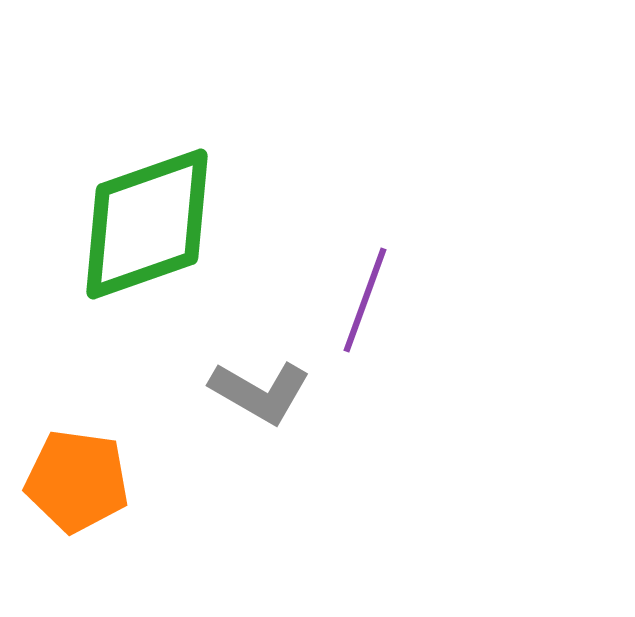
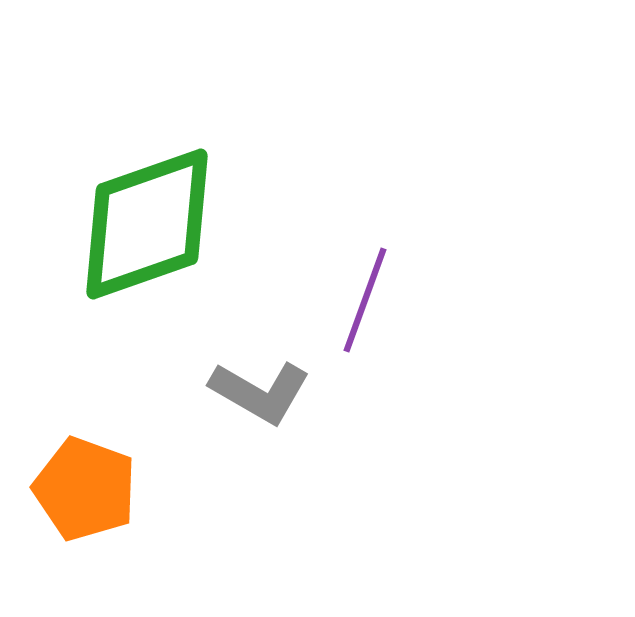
orange pentagon: moved 8 px right, 8 px down; rotated 12 degrees clockwise
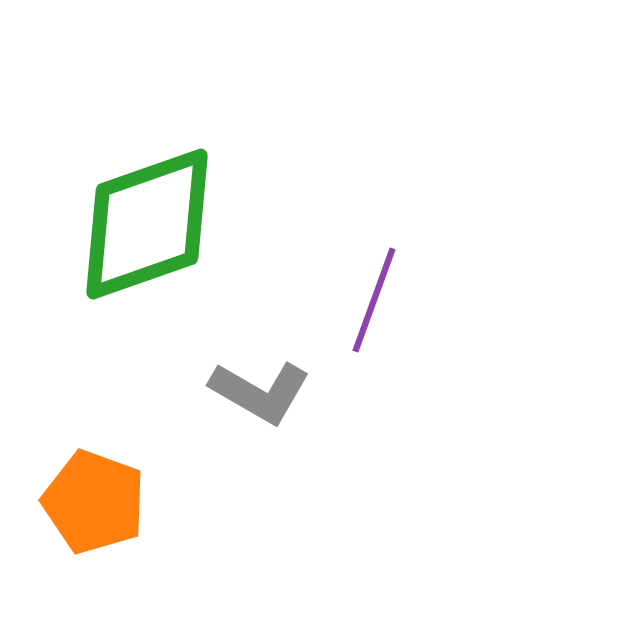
purple line: moved 9 px right
orange pentagon: moved 9 px right, 13 px down
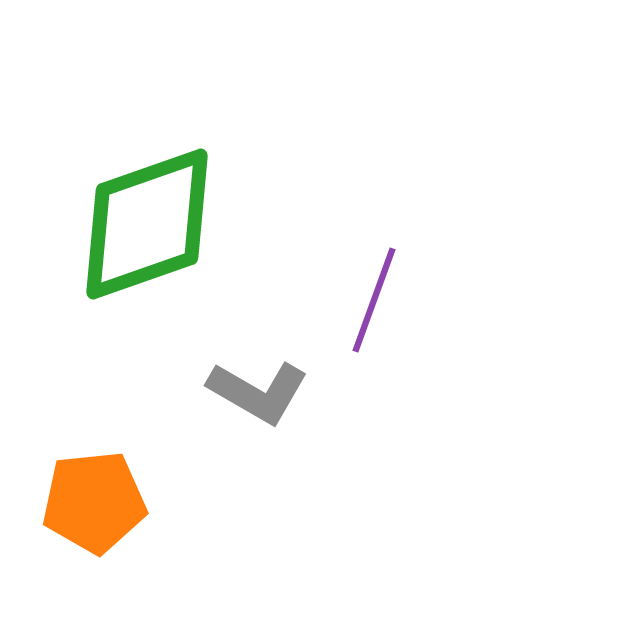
gray L-shape: moved 2 px left
orange pentagon: rotated 26 degrees counterclockwise
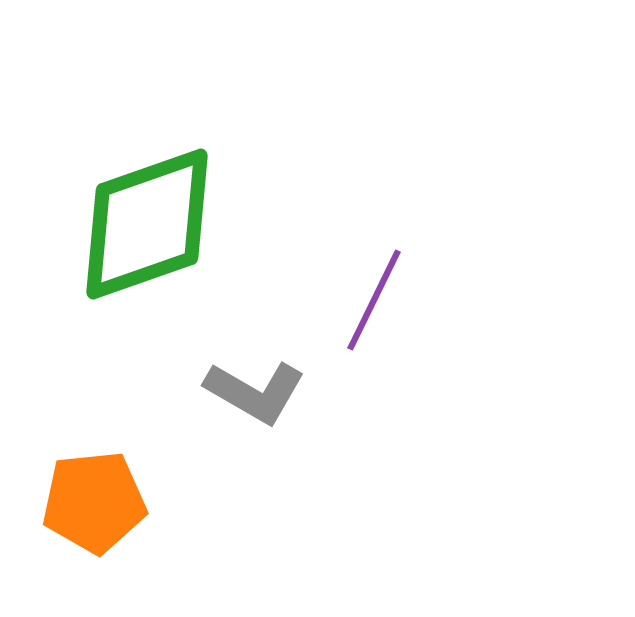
purple line: rotated 6 degrees clockwise
gray L-shape: moved 3 px left
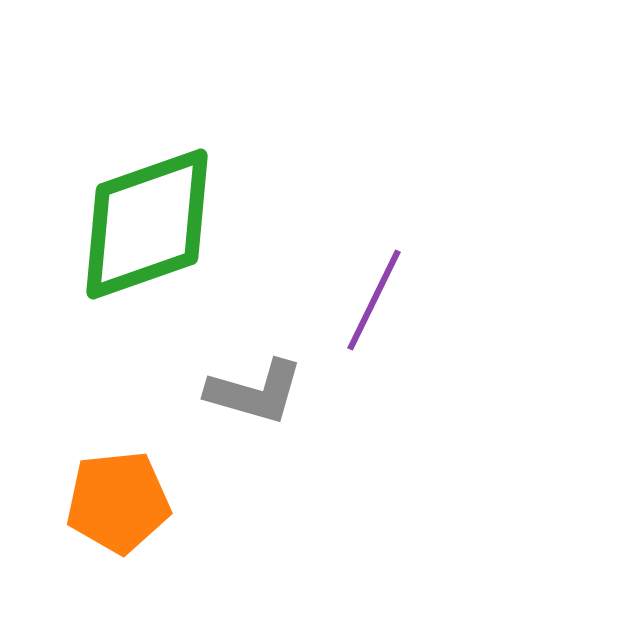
gray L-shape: rotated 14 degrees counterclockwise
orange pentagon: moved 24 px right
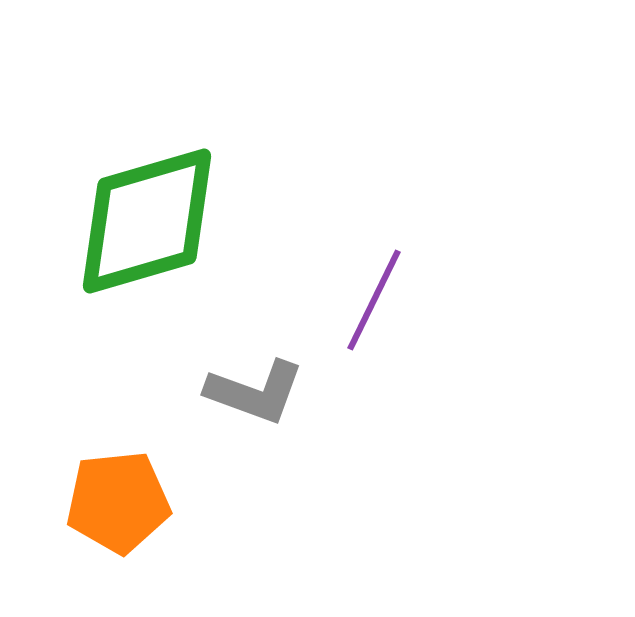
green diamond: moved 3 px up; rotated 3 degrees clockwise
gray L-shape: rotated 4 degrees clockwise
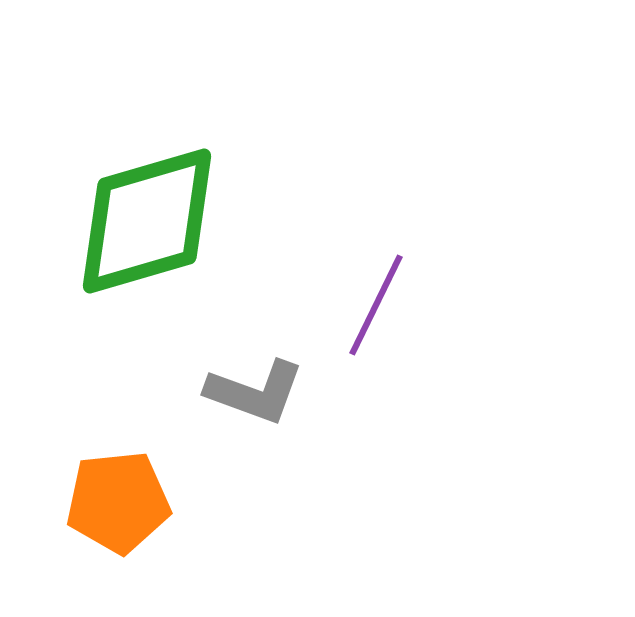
purple line: moved 2 px right, 5 px down
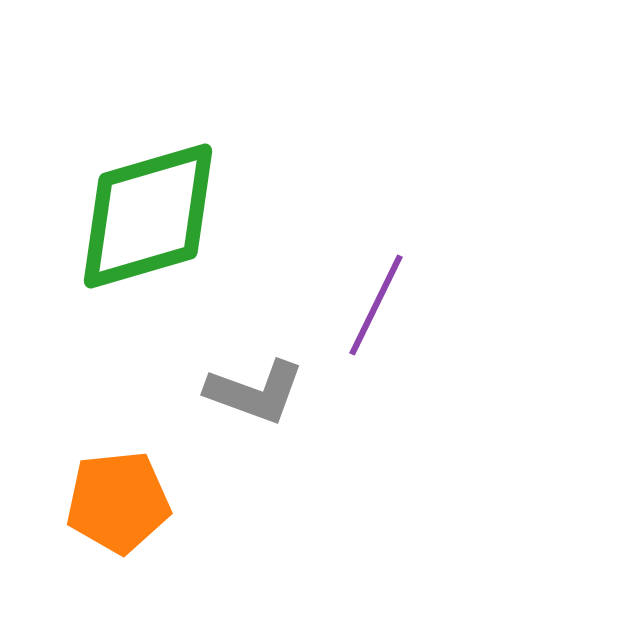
green diamond: moved 1 px right, 5 px up
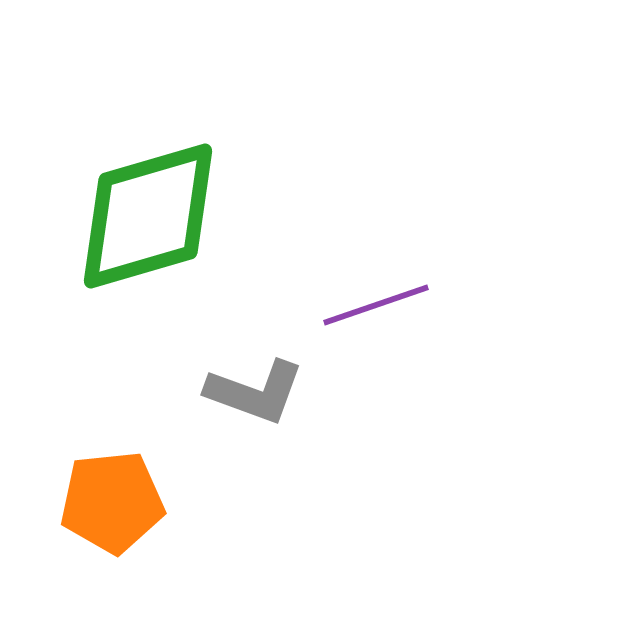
purple line: rotated 45 degrees clockwise
orange pentagon: moved 6 px left
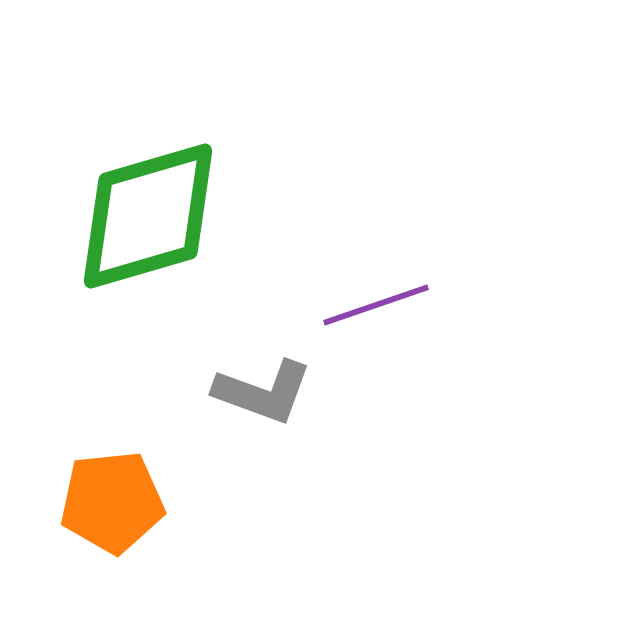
gray L-shape: moved 8 px right
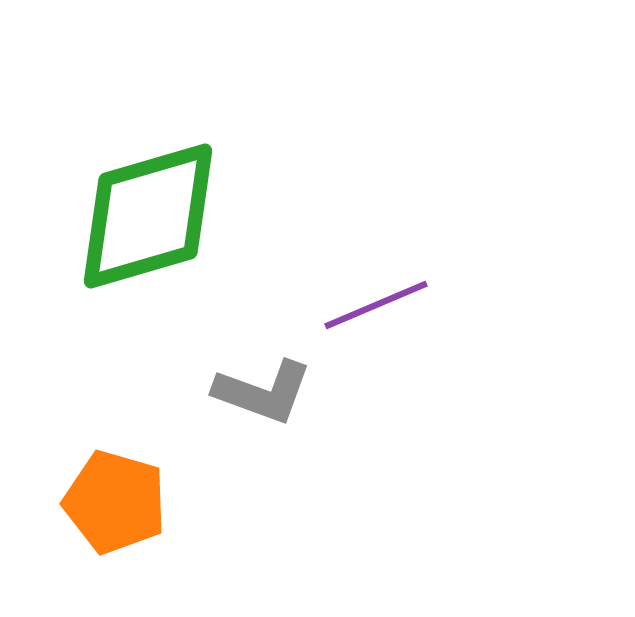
purple line: rotated 4 degrees counterclockwise
orange pentagon: moved 3 px right; rotated 22 degrees clockwise
